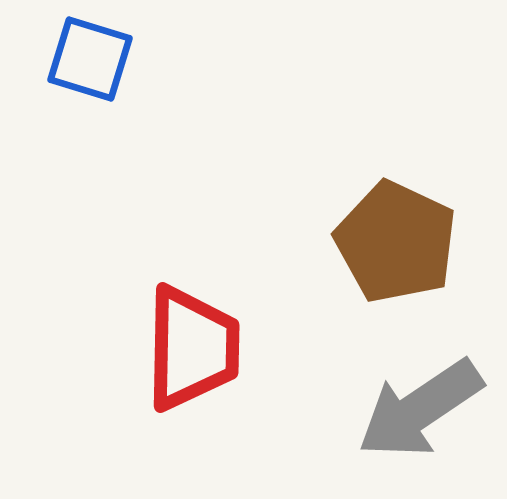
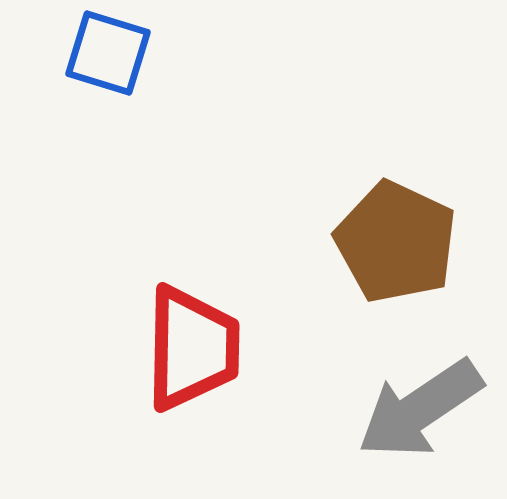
blue square: moved 18 px right, 6 px up
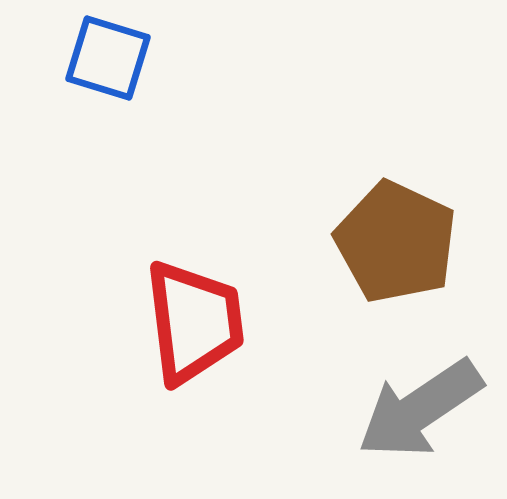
blue square: moved 5 px down
red trapezoid: moved 2 px right, 26 px up; rotated 8 degrees counterclockwise
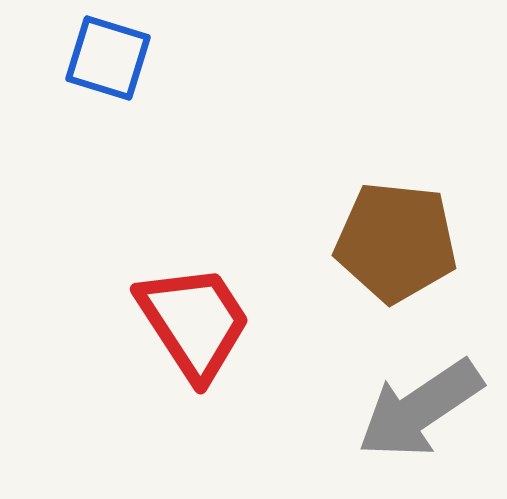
brown pentagon: rotated 19 degrees counterclockwise
red trapezoid: rotated 26 degrees counterclockwise
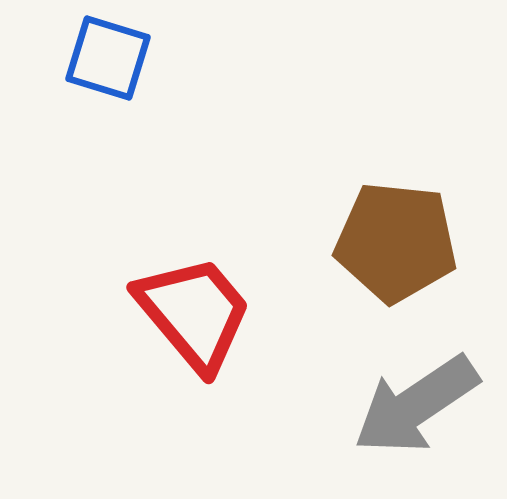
red trapezoid: moved 9 px up; rotated 7 degrees counterclockwise
gray arrow: moved 4 px left, 4 px up
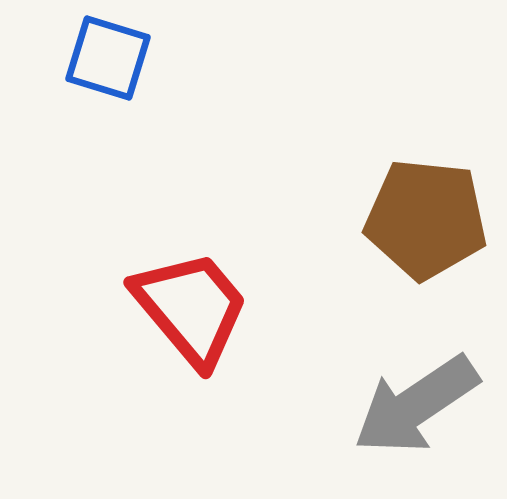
brown pentagon: moved 30 px right, 23 px up
red trapezoid: moved 3 px left, 5 px up
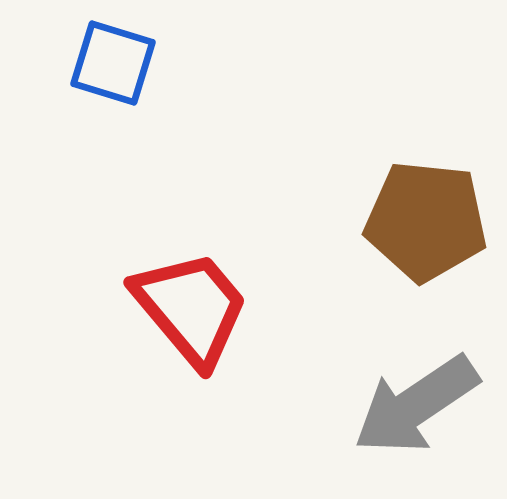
blue square: moved 5 px right, 5 px down
brown pentagon: moved 2 px down
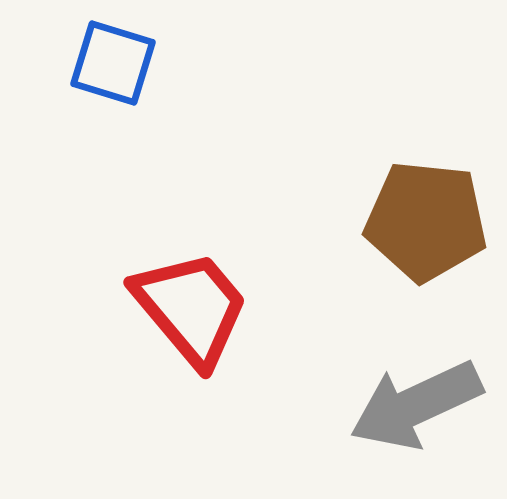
gray arrow: rotated 9 degrees clockwise
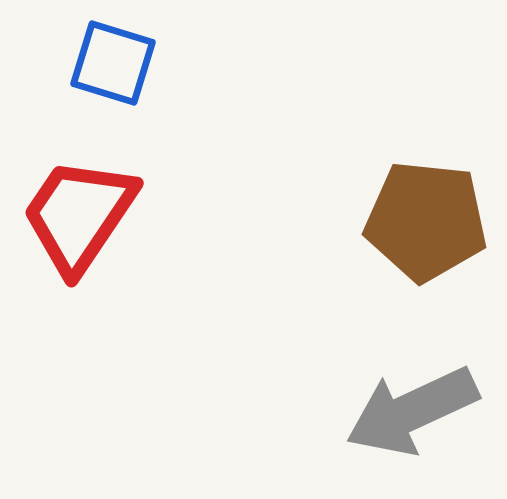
red trapezoid: moved 112 px left, 93 px up; rotated 106 degrees counterclockwise
gray arrow: moved 4 px left, 6 px down
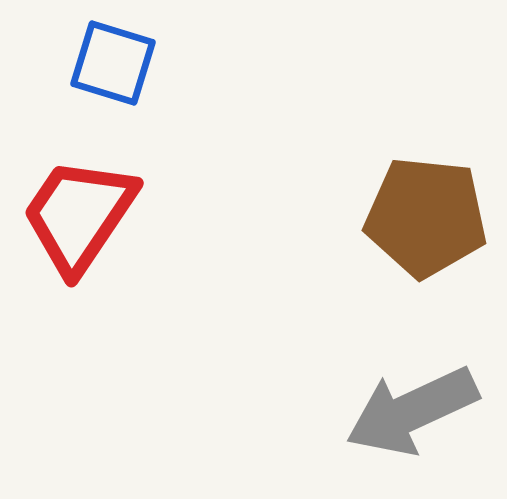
brown pentagon: moved 4 px up
